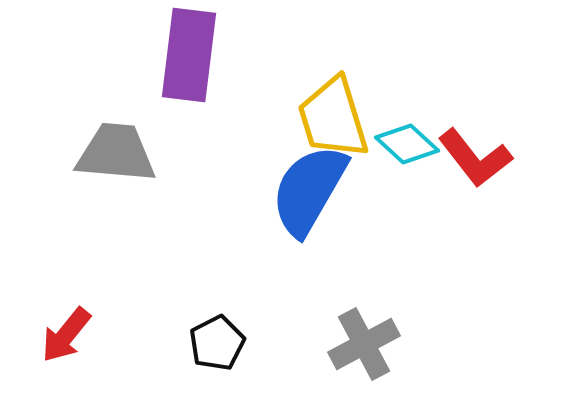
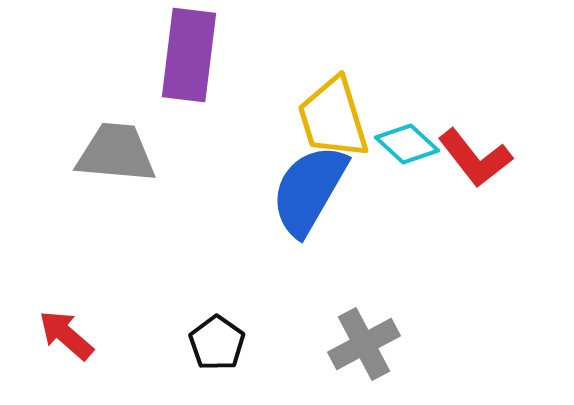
red arrow: rotated 92 degrees clockwise
black pentagon: rotated 10 degrees counterclockwise
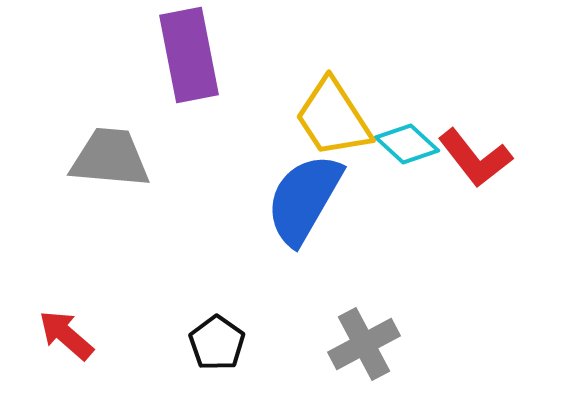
purple rectangle: rotated 18 degrees counterclockwise
yellow trapezoid: rotated 16 degrees counterclockwise
gray trapezoid: moved 6 px left, 5 px down
blue semicircle: moved 5 px left, 9 px down
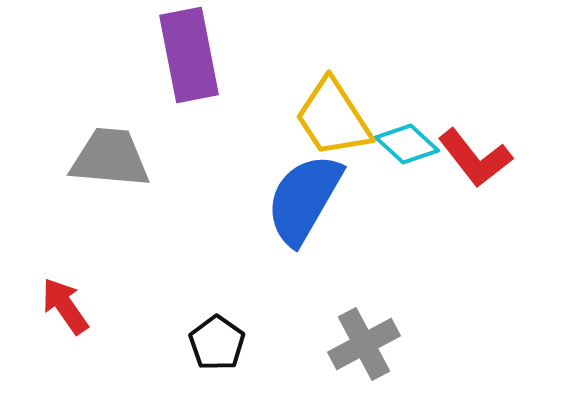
red arrow: moved 1 px left, 29 px up; rotated 14 degrees clockwise
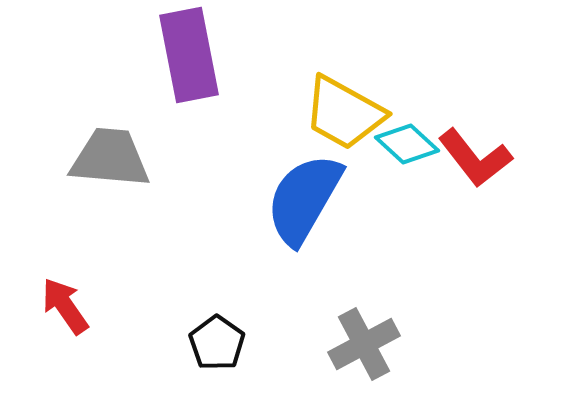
yellow trapezoid: moved 11 px right, 5 px up; rotated 28 degrees counterclockwise
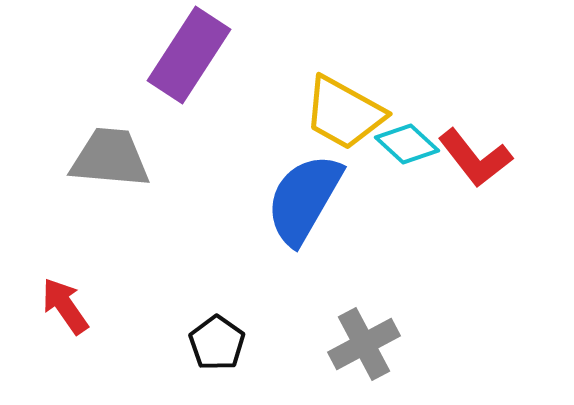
purple rectangle: rotated 44 degrees clockwise
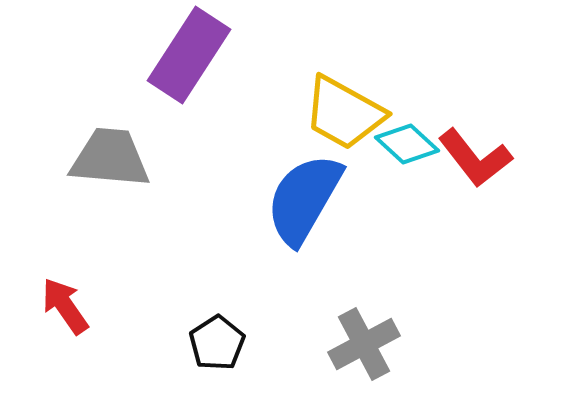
black pentagon: rotated 4 degrees clockwise
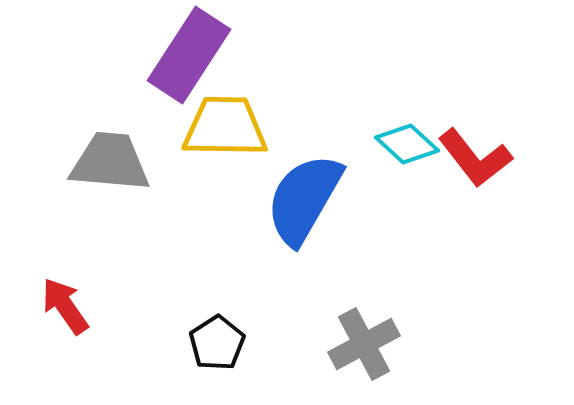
yellow trapezoid: moved 119 px left, 14 px down; rotated 152 degrees clockwise
gray trapezoid: moved 4 px down
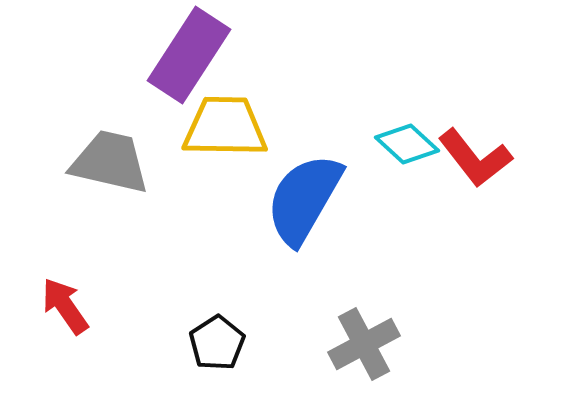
gray trapezoid: rotated 8 degrees clockwise
